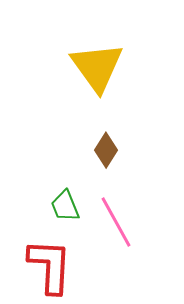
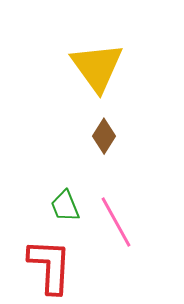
brown diamond: moved 2 px left, 14 px up
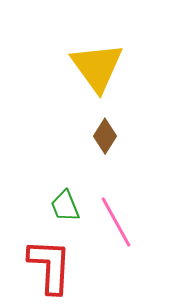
brown diamond: moved 1 px right
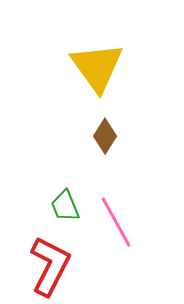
red L-shape: rotated 24 degrees clockwise
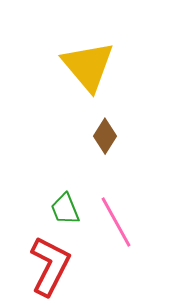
yellow triangle: moved 9 px left, 1 px up; rotated 4 degrees counterclockwise
green trapezoid: moved 3 px down
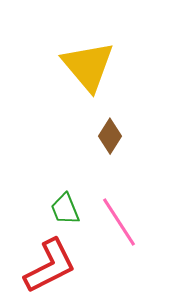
brown diamond: moved 5 px right
pink line: moved 3 px right; rotated 4 degrees counterclockwise
red L-shape: rotated 36 degrees clockwise
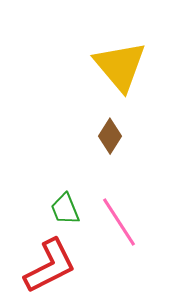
yellow triangle: moved 32 px right
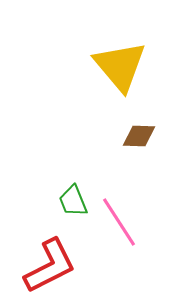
brown diamond: moved 29 px right; rotated 60 degrees clockwise
green trapezoid: moved 8 px right, 8 px up
